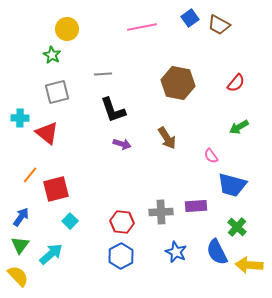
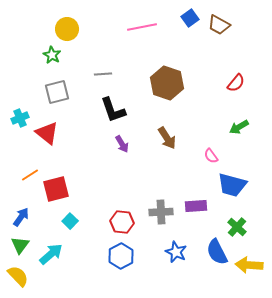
brown hexagon: moved 11 px left; rotated 8 degrees clockwise
cyan cross: rotated 24 degrees counterclockwise
purple arrow: rotated 42 degrees clockwise
orange line: rotated 18 degrees clockwise
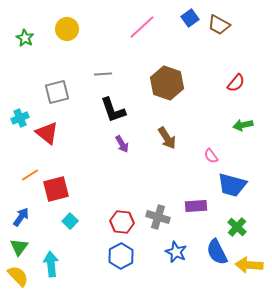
pink line: rotated 32 degrees counterclockwise
green star: moved 27 px left, 17 px up
green arrow: moved 4 px right, 2 px up; rotated 18 degrees clockwise
gray cross: moved 3 px left, 5 px down; rotated 20 degrees clockwise
green triangle: moved 1 px left, 2 px down
cyan arrow: moved 10 px down; rotated 55 degrees counterclockwise
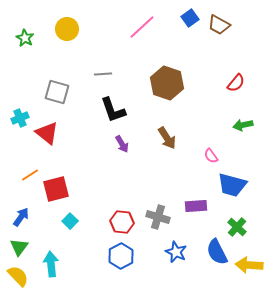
gray square: rotated 30 degrees clockwise
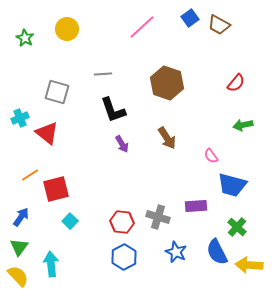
blue hexagon: moved 3 px right, 1 px down
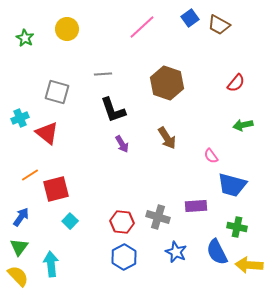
green cross: rotated 30 degrees counterclockwise
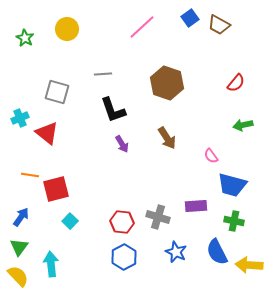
orange line: rotated 42 degrees clockwise
green cross: moved 3 px left, 6 px up
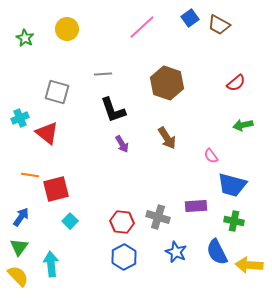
red semicircle: rotated 12 degrees clockwise
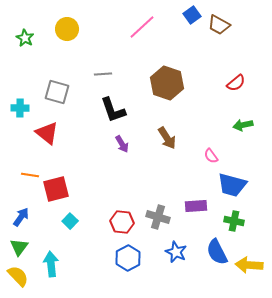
blue square: moved 2 px right, 3 px up
cyan cross: moved 10 px up; rotated 24 degrees clockwise
blue hexagon: moved 4 px right, 1 px down
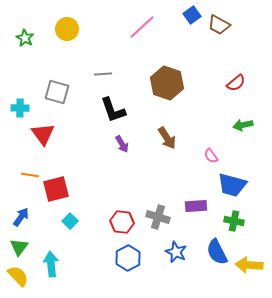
red triangle: moved 4 px left, 1 px down; rotated 15 degrees clockwise
